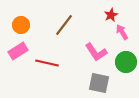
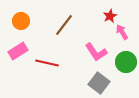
red star: moved 1 px left, 1 px down
orange circle: moved 4 px up
gray square: rotated 25 degrees clockwise
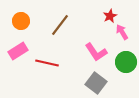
brown line: moved 4 px left
gray square: moved 3 px left
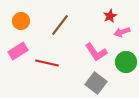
pink arrow: rotated 77 degrees counterclockwise
